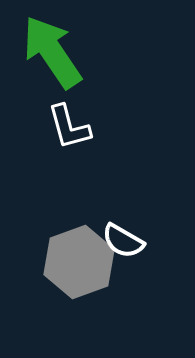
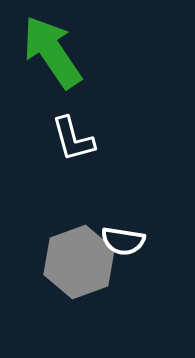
white L-shape: moved 4 px right, 12 px down
white semicircle: rotated 21 degrees counterclockwise
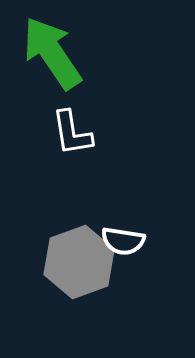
green arrow: moved 1 px down
white L-shape: moved 1 px left, 6 px up; rotated 6 degrees clockwise
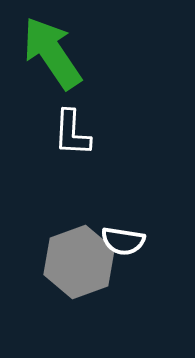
white L-shape: rotated 12 degrees clockwise
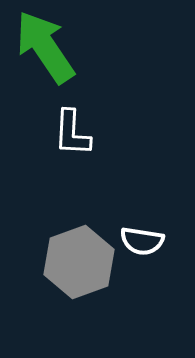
green arrow: moved 7 px left, 6 px up
white semicircle: moved 19 px right
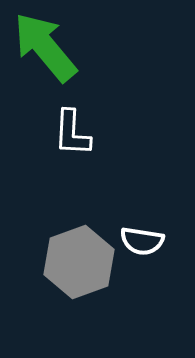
green arrow: rotated 6 degrees counterclockwise
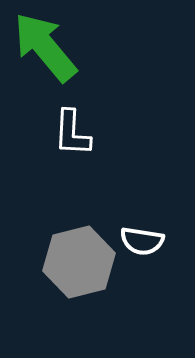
gray hexagon: rotated 6 degrees clockwise
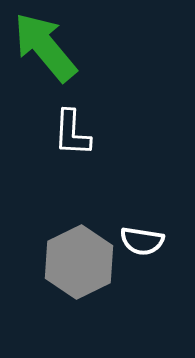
gray hexagon: rotated 12 degrees counterclockwise
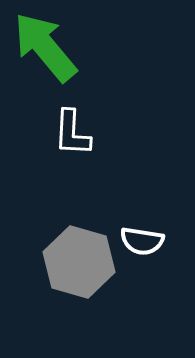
gray hexagon: rotated 18 degrees counterclockwise
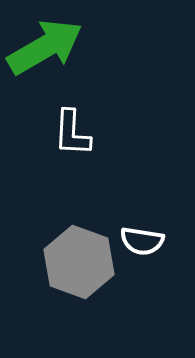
green arrow: rotated 100 degrees clockwise
gray hexagon: rotated 4 degrees clockwise
